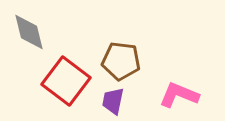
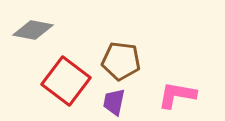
gray diamond: moved 4 px right, 2 px up; rotated 66 degrees counterclockwise
pink L-shape: moved 2 px left; rotated 12 degrees counterclockwise
purple trapezoid: moved 1 px right, 1 px down
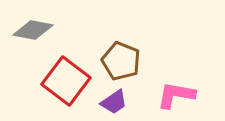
brown pentagon: rotated 15 degrees clockwise
pink L-shape: moved 1 px left
purple trapezoid: rotated 136 degrees counterclockwise
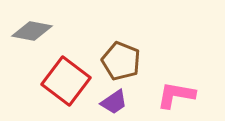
gray diamond: moved 1 px left, 1 px down
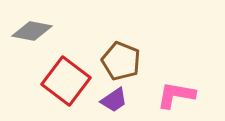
purple trapezoid: moved 2 px up
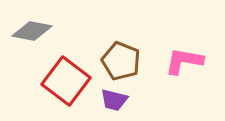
pink L-shape: moved 8 px right, 34 px up
purple trapezoid: rotated 48 degrees clockwise
